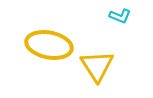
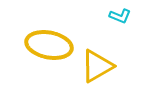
yellow triangle: rotated 33 degrees clockwise
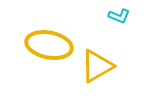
cyan L-shape: moved 1 px left
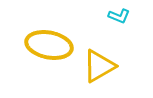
yellow triangle: moved 2 px right
